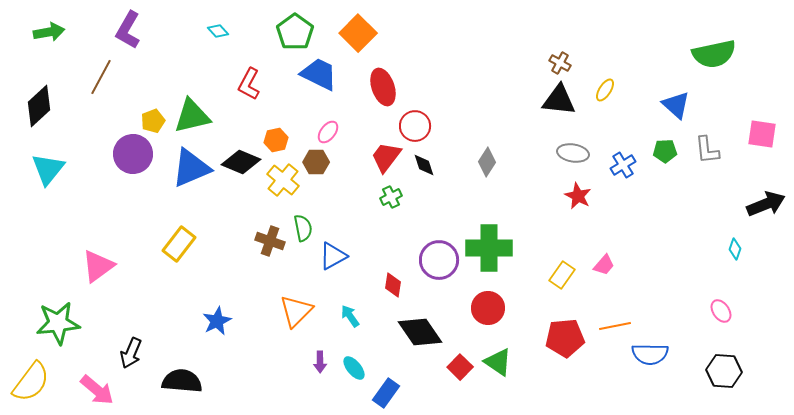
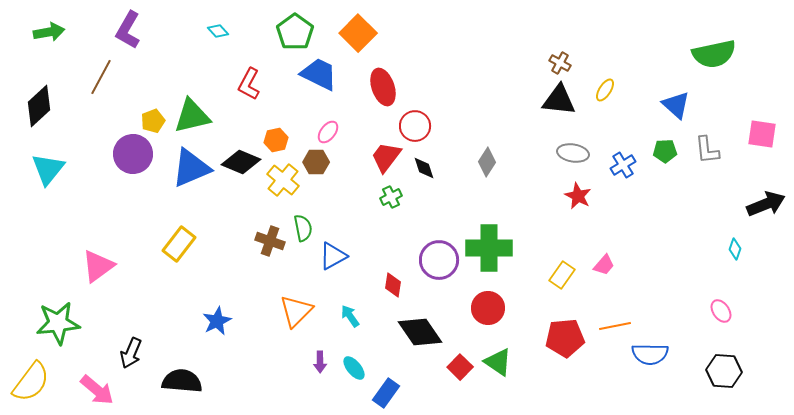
black diamond at (424, 165): moved 3 px down
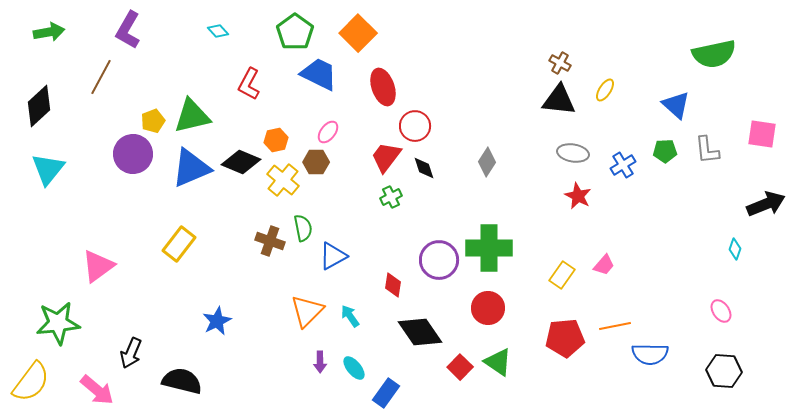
orange triangle at (296, 311): moved 11 px right
black semicircle at (182, 381): rotated 9 degrees clockwise
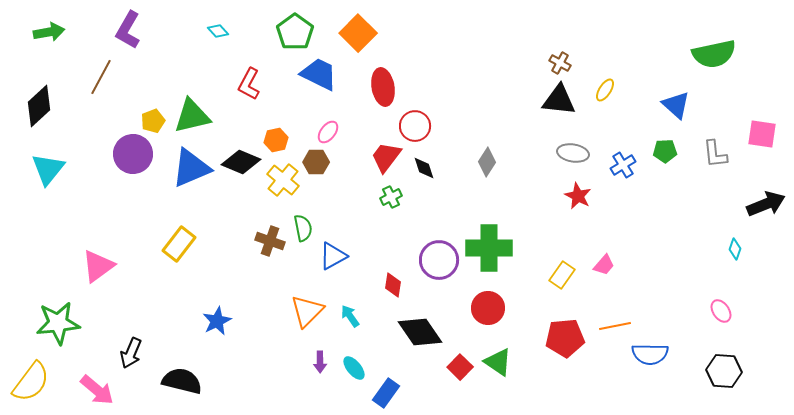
red ellipse at (383, 87): rotated 9 degrees clockwise
gray L-shape at (707, 150): moved 8 px right, 4 px down
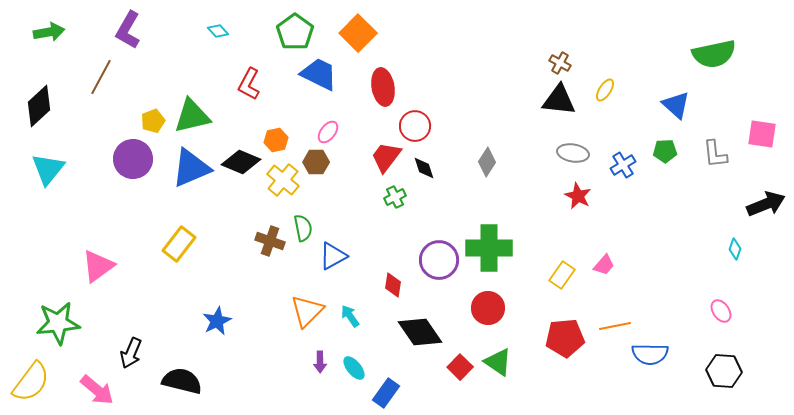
purple circle at (133, 154): moved 5 px down
green cross at (391, 197): moved 4 px right
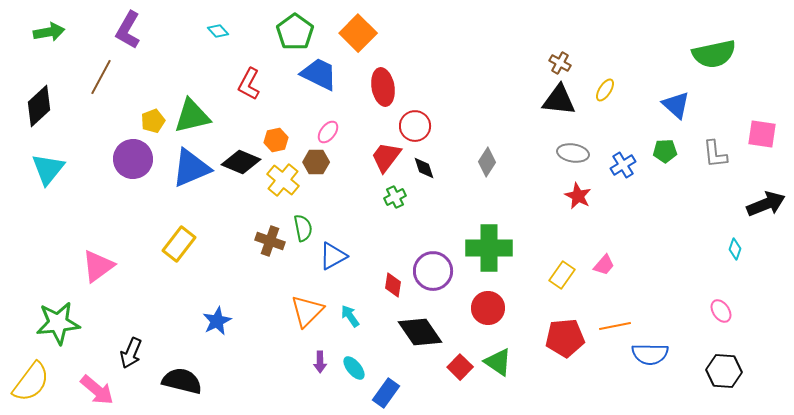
purple circle at (439, 260): moved 6 px left, 11 px down
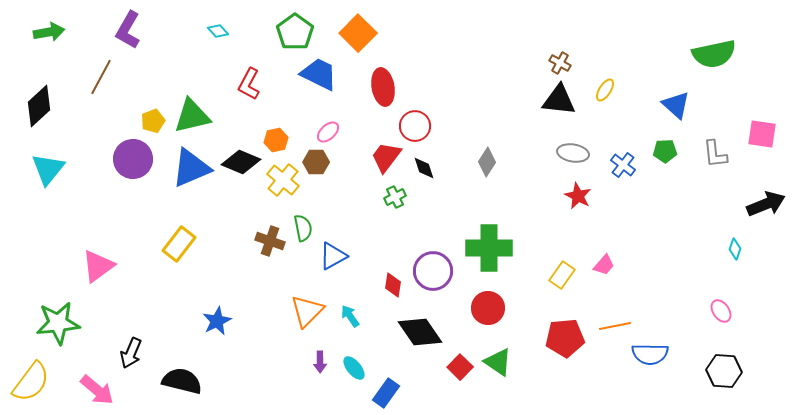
pink ellipse at (328, 132): rotated 10 degrees clockwise
blue cross at (623, 165): rotated 20 degrees counterclockwise
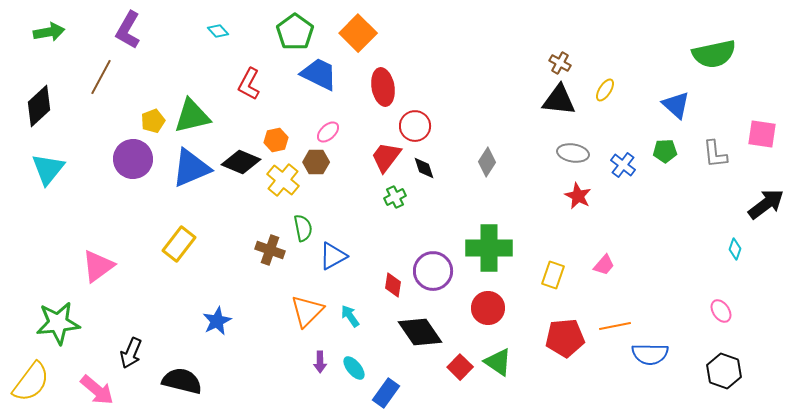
black arrow at (766, 204): rotated 15 degrees counterclockwise
brown cross at (270, 241): moved 9 px down
yellow rectangle at (562, 275): moved 9 px left; rotated 16 degrees counterclockwise
black hexagon at (724, 371): rotated 16 degrees clockwise
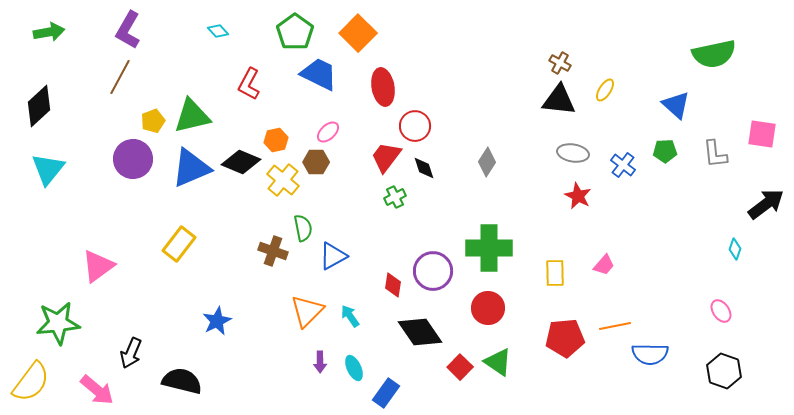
brown line at (101, 77): moved 19 px right
brown cross at (270, 250): moved 3 px right, 1 px down
yellow rectangle at (553, 275): moved 2 px right, 2 px up; rotated 20 degrees counterclockwise
cyan ellipse at (354, 368): rotated 15 degrees clockwise
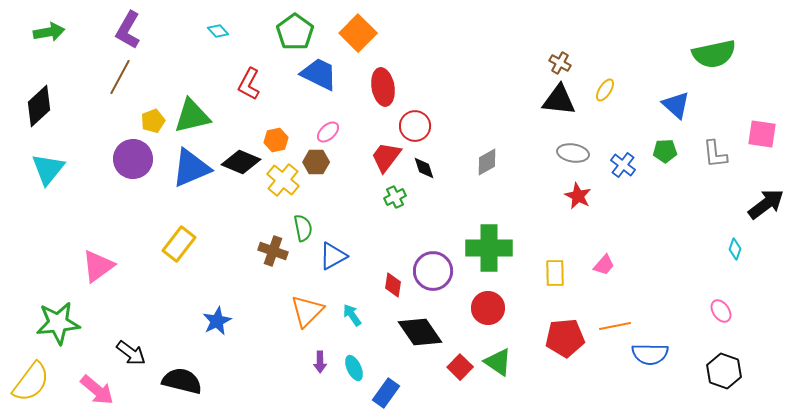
gray diamond at (487, 162): rotated 28 degrees clockwise
cyan arrow at (350, 316): moved 2 px right, 1 px up
black arrow at (131, 353): rotated 76 degrees counterclockwise
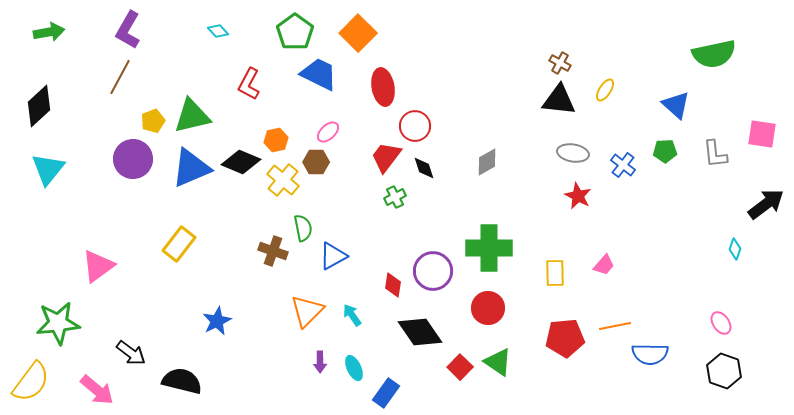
pink ellipse at (721, 311): moved 12 px down
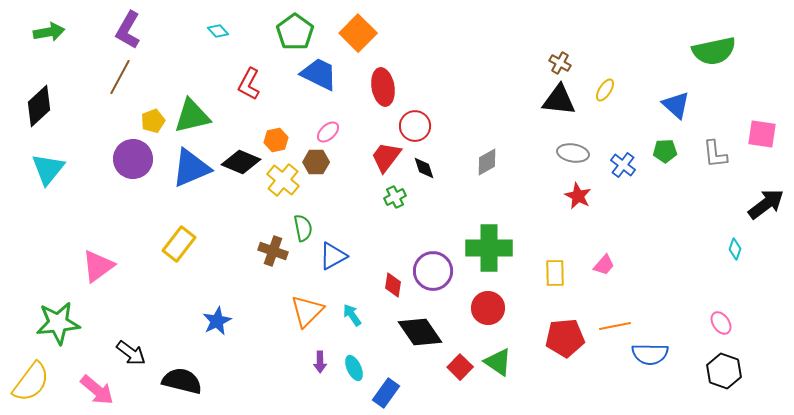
green semicircle at (714, 54): moved 3 px up
